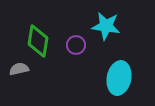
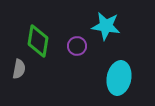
purple circle: moved 1 px right, 1 px down
gray semicircle: rotated 114 degrees clockwise
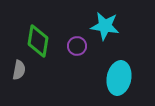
cyan star: moved 1 px left
gray semicircle: moved 1 px down
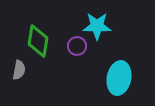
cyan star: moved 8 px left; rotated 8 degrees counterclockwise
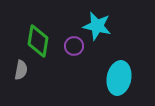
cyan star: rotated 12 degrees clockwise
purple circle: moved 3 px left
gray semicircle: moved 2 px right
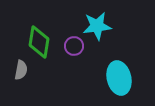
cyan star: rotated 20 degrees counterclockwise
green diamond: moved 1 px right, 1 px down
cyan ellipse: rotated 24 degrees counterclockwise
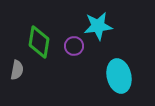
cyan star: moved 1 px right
gray semicircle: moved 4 px left
cyan ellipse: moved 2 px up
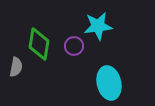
green diamond: moved 2 px down
gray semicircle: moved 1 px left, 3 px up
cyan ellipse: moved 10 px left, 7 px down
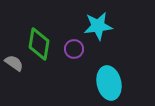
purple circle: moved 3 px down
gray semicircle: moved 2 px left, 4 px up; rotated 66 degrees counterclockwise
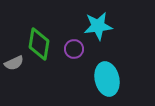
gray semicircle: rotated 120 degrees clockwise
cyan ellipse: moved 2 px left, 4 px up
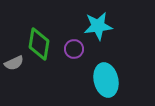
cyan ellipse: moved 1 px left, 1 px down
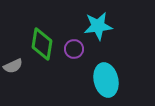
green diamond: moved 3 px right
gray semicircle: moved 1 px left, 3 px down
